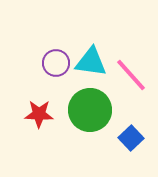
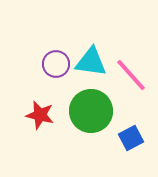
purple circle: moved 1 px down
green circle: moved 1 px right, 1 px down
red star: moved 1 px right, 1 px down; rotated 12 degrees clockwise
blue square: rotated 15 degrees clockwise
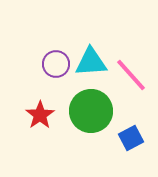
cyan triangle: rotated 12 degrees counterclockwise
red star: rotated 24 degrees clockwise
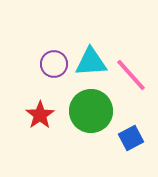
purple circle: moved 2 px left
